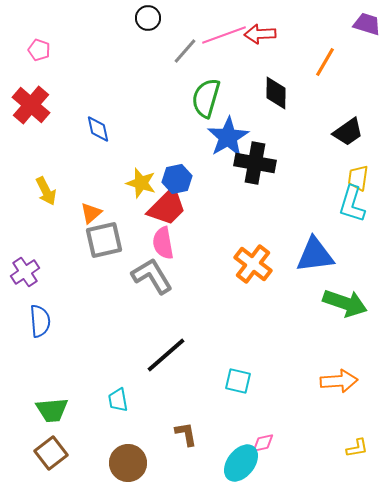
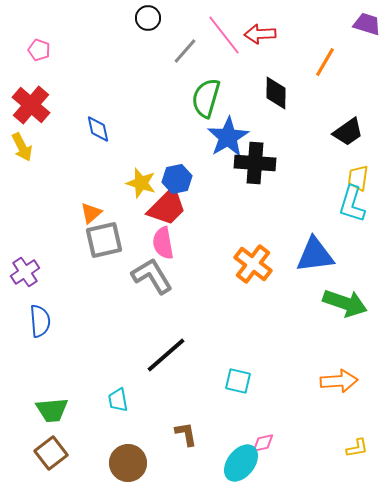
pink line: rotated 72 degrees clockwise
black cross: rotated 6 degrees counterclockwise
yellow arrow: moved 24 px left, 44 px up
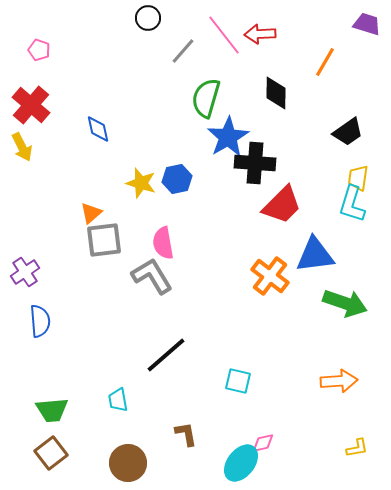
gray line: moved 2 px left
red trapezoid: moved 115 px right, 2 px up
gray square: rotated 6 degrees clockwise
orange cross: moved 17 px right, 12 px down
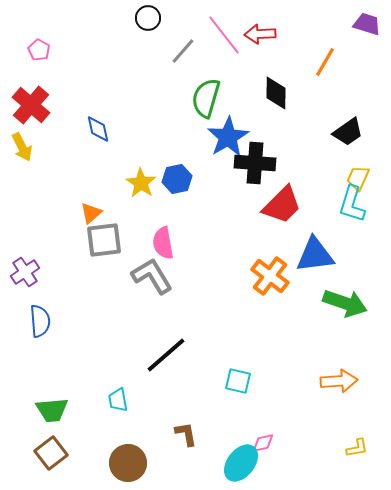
pink pentagon: rotated 10 degrees clockwise
yellow trapezoid: rotated 16 degrees clockwise
yellow star: rotated 16 degrees clockwise
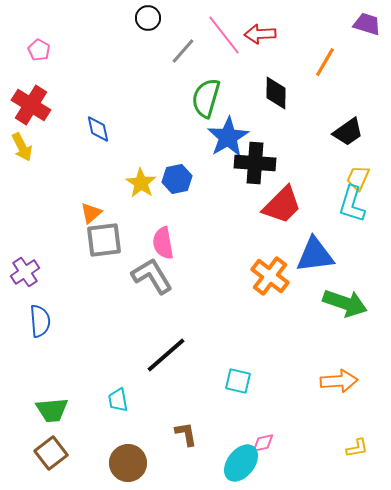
red cross: rotated 9 degrees counterclockwise
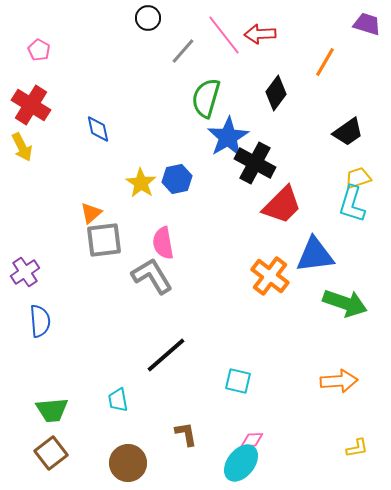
black diamond: rotated 36 degrees clockwise
black cross: rotated 24 degrees clockwise
yellow trapezoid: rotated 48 degrees clockwise
pink diamond: moved 11 px left, 3 px up; rotated 10 degrees clockwise
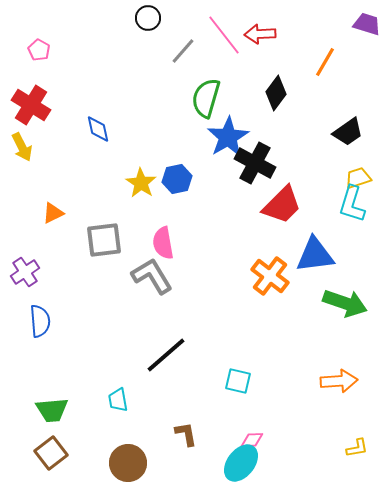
orange triangle: moved 38 px left; rotated 15 degrees clockwise
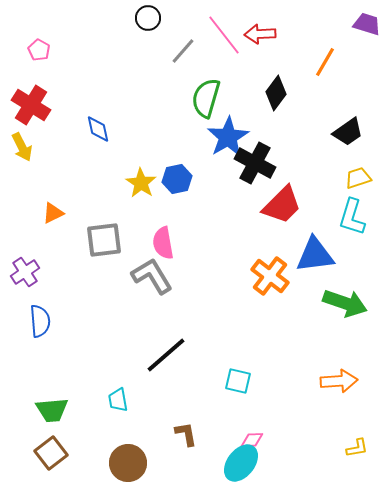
cyan L-shape: moved 13 px down
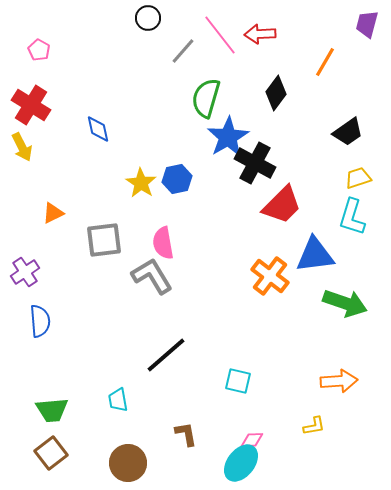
purple trapezoid: rotated 92 degrees counterclockwise
pink line: moved 4 px left
yellow L-shape: moved 43 px left, 22 px up
